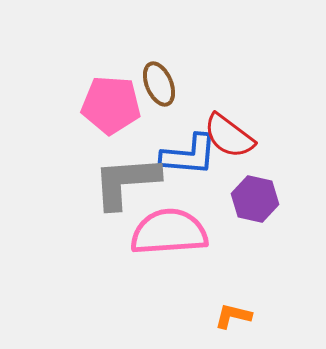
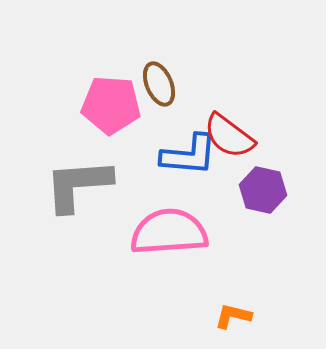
gray L-shape: moved 48 px left, 3 px down
purple hexagon: moved 8 px right, 9 px up
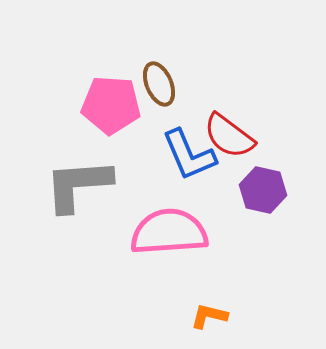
blue L-shape: rotated 62 degrees clockwise
orange L-shape: moved 24 px left
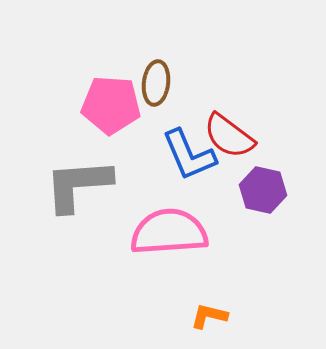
brown ellipse: moved 3 px left, 1 px up; rotated 30 degrees clockwise
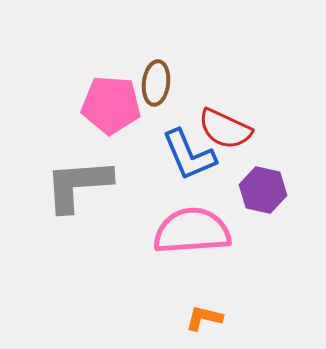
red semicircle: moved 4 px left, 7 px up; rotated 12 degrees counterclockwise
pink semicircle: moved 23 px right, 1 px up
orange L-shape: moved 5 px left, 2 px down
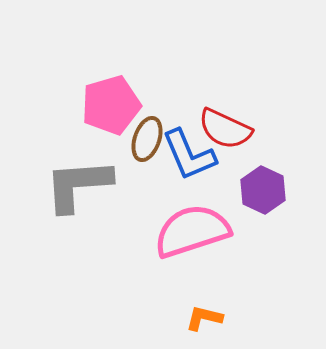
brown ellipse: moved 9 px left, 56 px down; rotated 12 degrees clockwise
pink pentagon: rotated 20 degrees counterclockwise
purple hexagon: rotated 12 degrees clockwise
pink semicircle: rotated 14 degrees counterclockwise
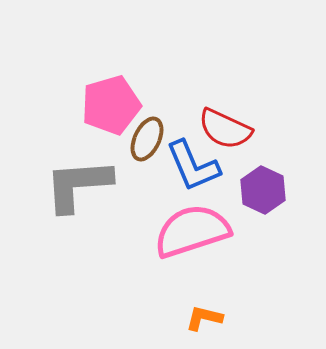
brown ellipse: rotated 6 degrees clockwise
blue L-shape: moved 4 px right, 11 px down
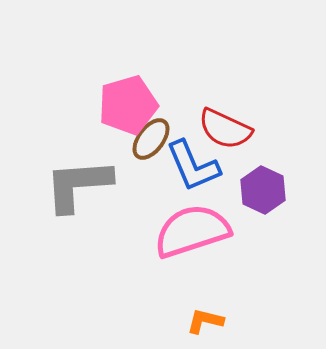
pink pentagon: moved 17 px right
brown ellipse: moved 4 px right; rotated 12 degrees clockwise
orange L-shape: moved 1 px right, 3 px down
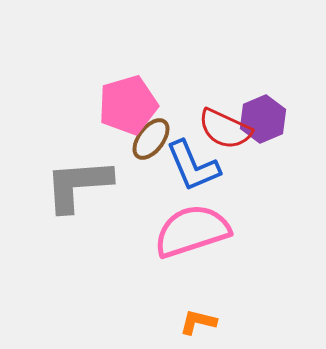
purple hexagon: moved 71 px up; rotated 12 degrees clockwise
orange L-shape: moved 7 px left, 1 px down
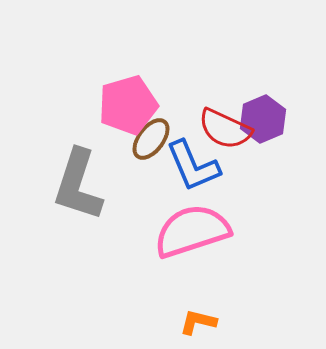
gray L-shape: rotated 68 degrees counterclockwise
